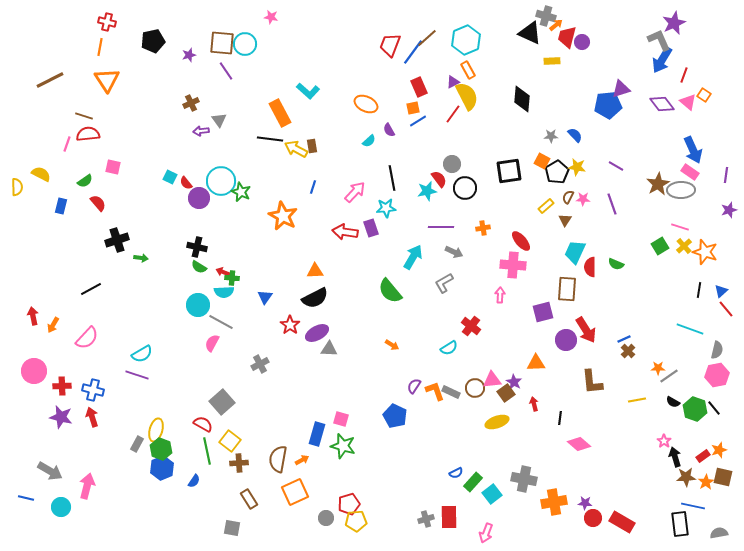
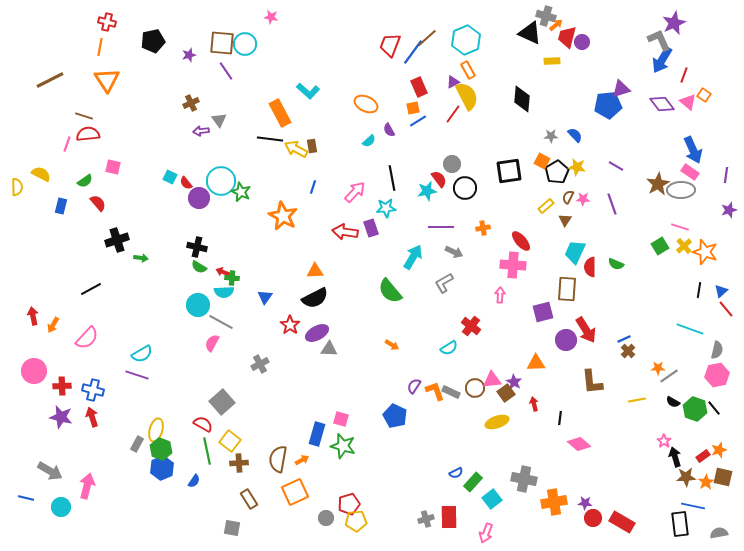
cyan square at (492, 494): moved 5 px down
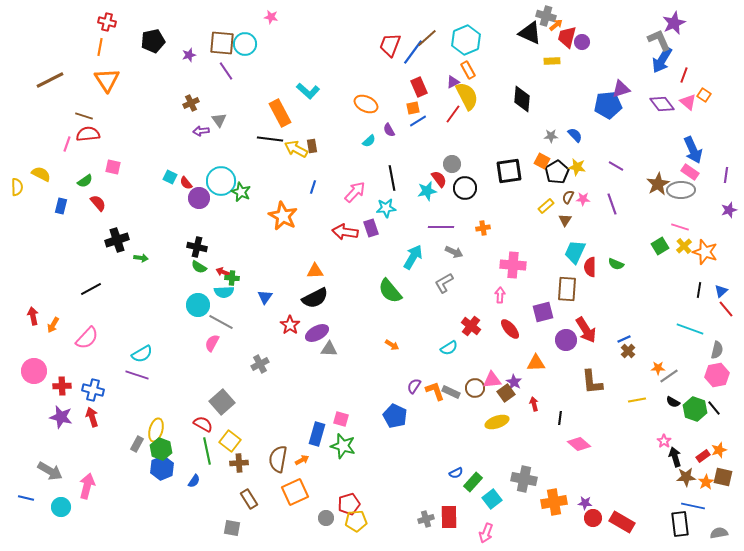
red ellipse at (521, 241): moved 11 px left, 88 px down
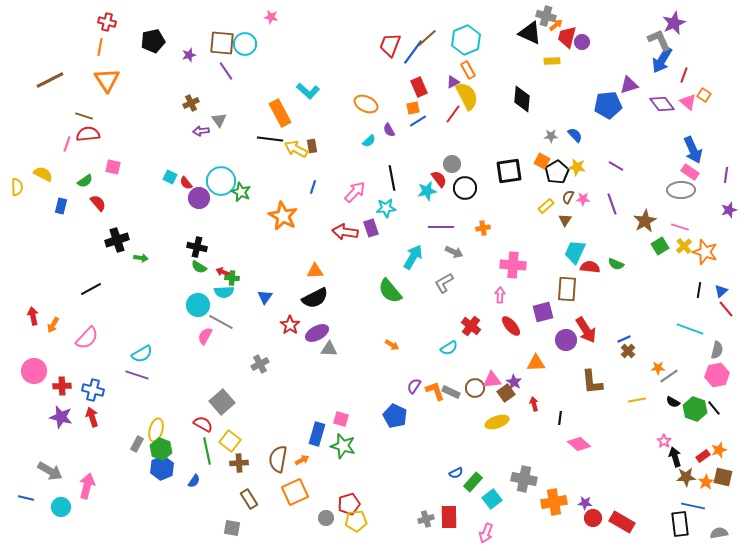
purple triangle at (621, 89): moved 8 px right, 4 px up
yellow semicircle at (41, 174): moved 2 px right
brown star at (658, 184): moved 13 px left, 37 px down
red semicircle at (590, 267): rotated 96 degrees clockwise
red ellipse at (510, 329): moved 1 px right, 3 px up
pink semicircle at (212, 343): moved 7 px left, 7 px up
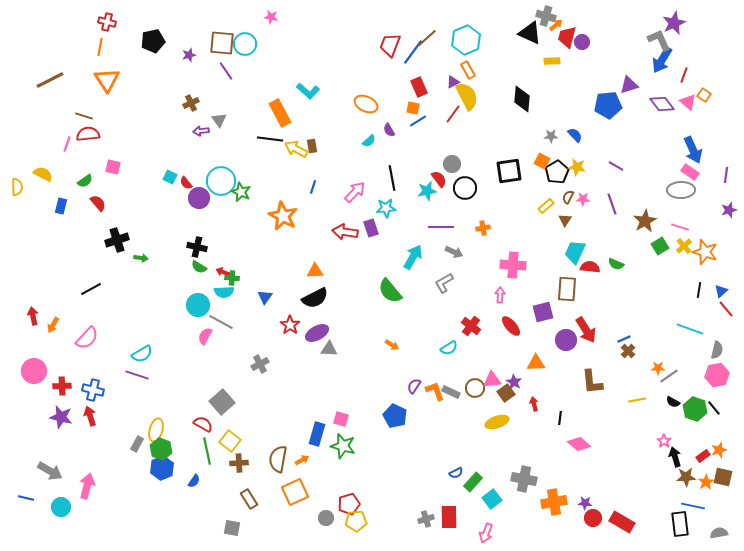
orange square at (413, 108): rotated 24 degrees clockwise
red arrow at (92, 417): moved 2 px left, 1 px up
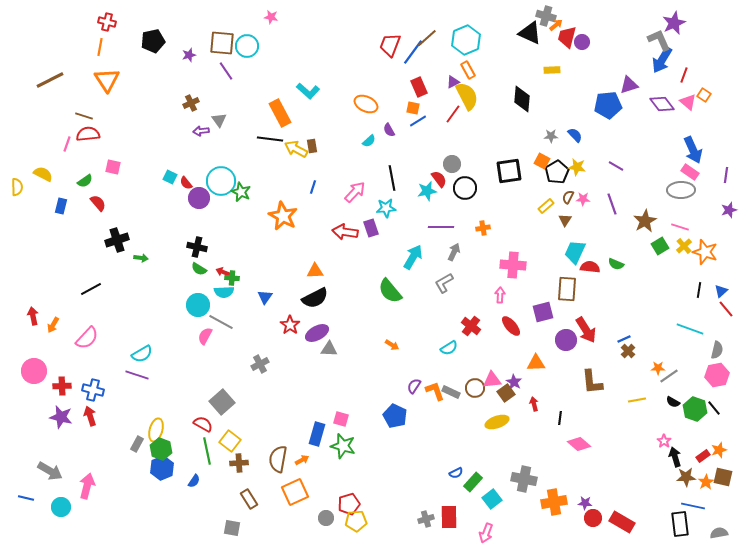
cyan circle at (245, 44): moved 2 px right, 2 px down
yellow rectangle at (552, 61): moved 9 px down
gray arrow at (454, 252): rotated 90 degrees counterclockwise
green semicircle at (199, 267): moved 2 px down
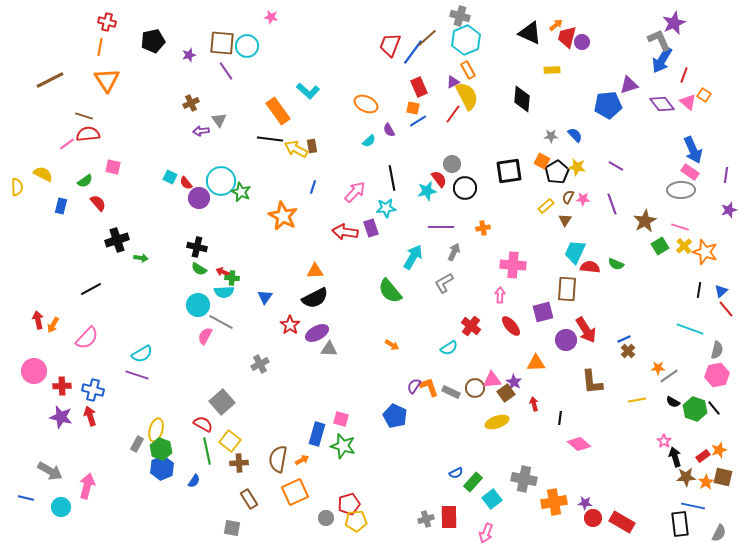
gray cross at (546, 16): moved 86 px left
orange rectangle at (280, 113): moved 2 px left, 2 px up; rotated 8 degrees counterclockwise
pink line at (67, 144): rotated 35 degrees clockwise
red arrow at (33, 316): moved 5 px right, 4 px down
orange L-shape at (435, 391): moved 6 px left, 4 px up
gray semicircle at (719, 533): rotated 126 degrees clockwise
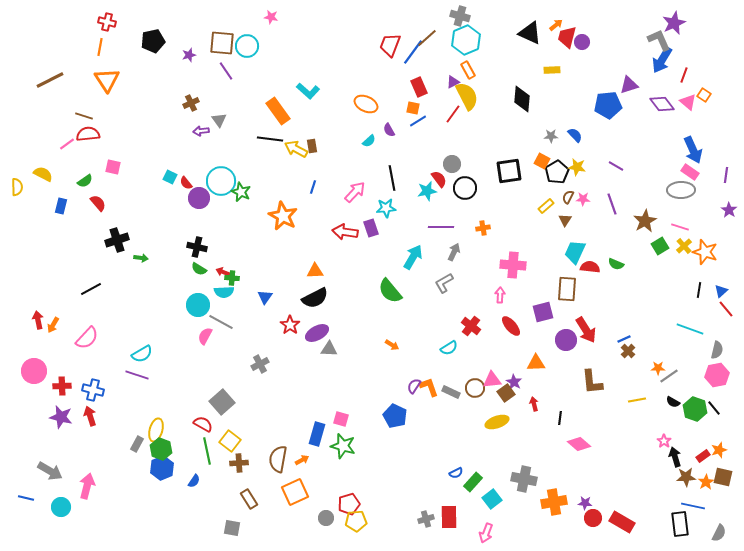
purple star at (729, 210): rotated 21 degrees counterclockwise
